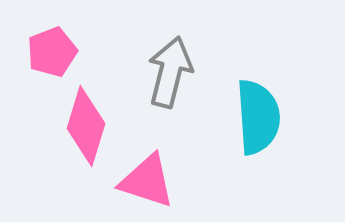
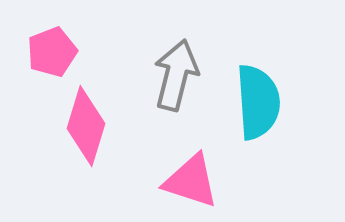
gray arrow: moved 6 px right, 3 px down
cyan semicircle: moved 15 px up
pink triangle: moved 44 px right
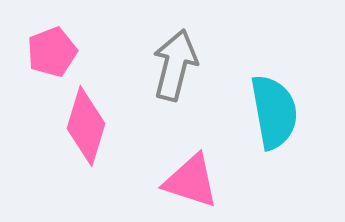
gray arrow: moved 1 px left, 10 px up
cyan semicircle: moved 16 px right, 10 px down; rotated 6 degrees counterclockwise
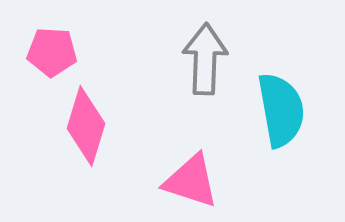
pink pentagon: rotated 24 degrees clockwise
gray arrow: moved 30 px right, 6 px up; rotated 12 degrees counterclockwise
cyan semicircle: moved 7 px right, 2 px up
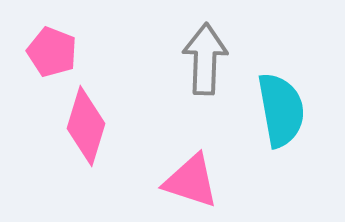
pink pentagon: rotated 18 degrees clockwise
